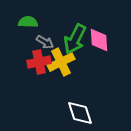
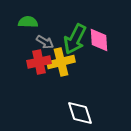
yellow cross: rotated 12 degrees clockwise
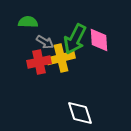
yellow cross: moved 4 px up
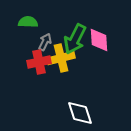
gray arrow: rotated 96 degrees counterclockwise
